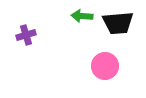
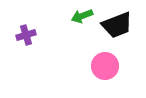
green arrow: rotated 25 degrees counterclockwise
black trapezoid: moved 1 px left, 2 px down; rotated 16 degrees counterclockwise
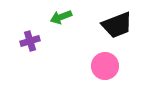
green arrow: moved 21 px left, 1 px down
purple cross: moved 4 px right, 6 px down
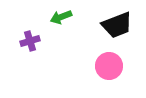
pink circle: moved 4 px right
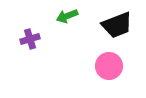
green arrow: moved 6 px right, 1 px up
purple cross: moved 2 px up
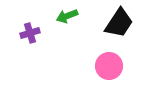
black trapezoid: moved 2 px right, 2 px up; rotated 36 degrees counterclockwise
purple cross: moved 6 px up
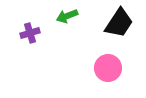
pink circle: moved 1 px left, 2 px down
